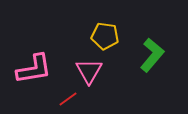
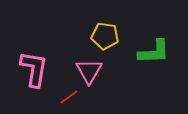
green L-shape: moved 2 px right, 3 px up; rotated 48 degrees clockwise
pink L-shape: rotated 72 degrees counterclockwise
red line: moved 1 px right, 2 px up
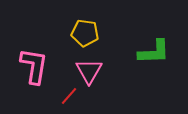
yellow pentagon: moved 20 px left, 3 px up
pink L-shape: moved 3 px up
red line: moved 1 px up; rotated 12 degrees counterclockwise
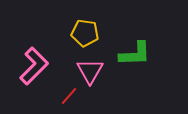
green L-shape: moved 19 px left, 2 px down
pink L-shape: rotated 36 degrees clockwise
pink triangle: moved 1 px right
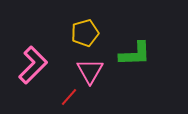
yellow pentagon: rotated 24 degrees counterclockwise
pink L-shape: moved 1 px left, 1 px up
red line: moved 1 px down
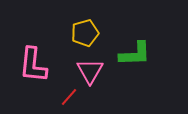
pink L-shape: rotated 141 degrees clockwise
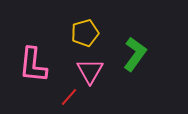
green L-shape: rotated 52 degrees counterclockwise
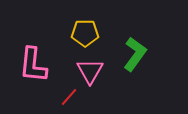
yellow pentagon: rotated 16 degrees clockwise
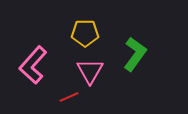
pink L-shape: rotated 36 degrees clockwise
red line: rotated 24 degrees clockwise
